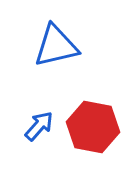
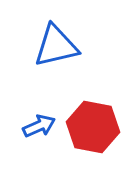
blue arrow: rotated 24 degrees clockwise
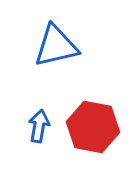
blue arrow: rotated 56 degrees counterclockwise
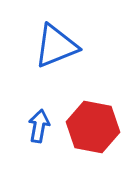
blue triangle: rotated 9 degrees counterclockwise
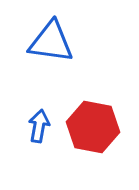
blue triangle: moved 5 px left, 4 px up; rotated 30 degrees clockwise
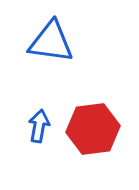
red hexagon: moved 2 px down; rotated 18 degrees counterclockwise
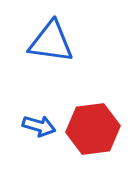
blue arrow: rotated 96 degrees clockwise
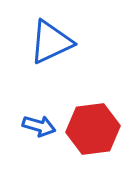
blue triangle: rotated 33 degrees counterclockwise
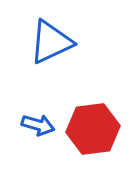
blue arrow: moved 1 px left, 1 px up
